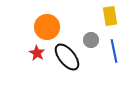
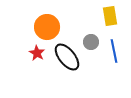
gray circle: moved 2 px down
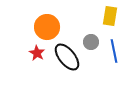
yellow rectangle: rotated 18 degrees clockwise
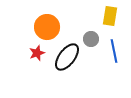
gray circle: moved 3 px up
red star: rotated 21 degrees clockwise
black ellipse: rotated 76 degrees clockwise
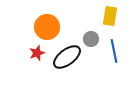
black ellipse: rotated 16 degrees clockwise
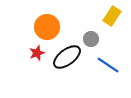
yellow rectangle: moved 2 px right; rotated 24 degrees clockwise
blue line: moved 6 px left, 14 px down; rotated 45 degrees counterclockwise
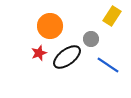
orange circle: moved 3 px right, 1 px up
red star: moved 2 px right
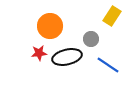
red star: rotated 14 degrees clockwise
black ellipse: rotated 24 degrees clockwise
